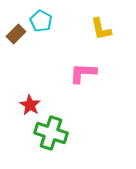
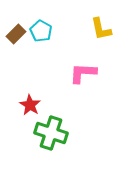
cyan pentagon: moved 10 px down
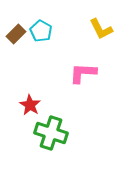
yellow L-shape: rotated 15 degrees counterclockwise
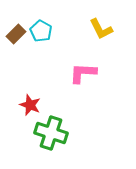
red star: rotated 10 degrees counterclockwise
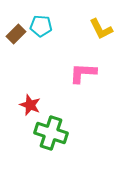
cyan pentagon: moved 5 px up; rotated 25 degrees counterclockwise
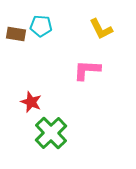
brown rectangle: rotated 54 degrees clockwise
pink L-shape: moved 4 px right, 3 px up
red star: moved 1 px right, 3 px up
green cross: rotated 28 degrees clockwise
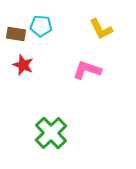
pink L-shape: rotated 16 degrees clockwise
red star: moved 8 px left, 37 px up
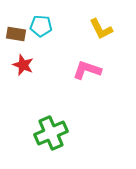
green cross: rotated 20 degrees clockwise
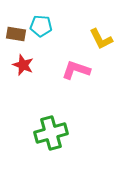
yellow L-shape: moved 10 px down
pink L-shape: moved 11 px left
green cross: rotated 8 degrees clockwise
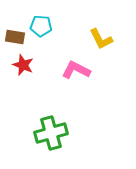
brown rectangle: moved 1 px left, 3 px down
pink L-shape: rotated 8 degrees clockwise
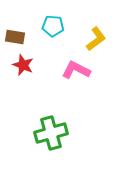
cyan pentagon: moved 12 px right
yellow L-shape: moved 5 px left; rotated 100 degrees counterclockwise
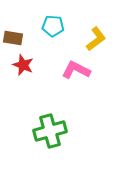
brown rectangle: moved 2 px left, 1 px down
green cross: moved 1 px left, 2 px up
